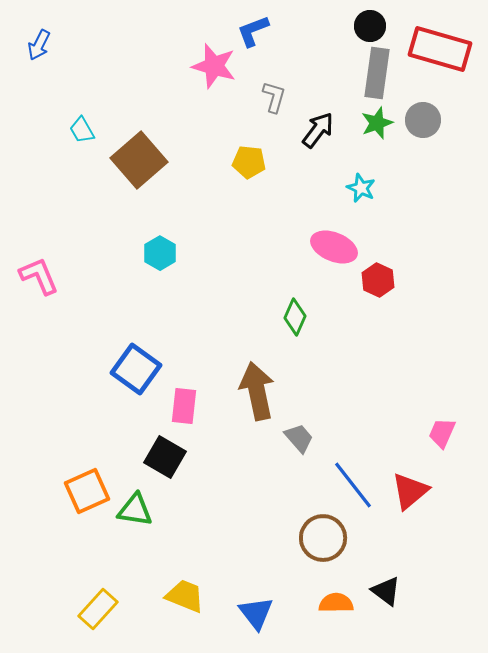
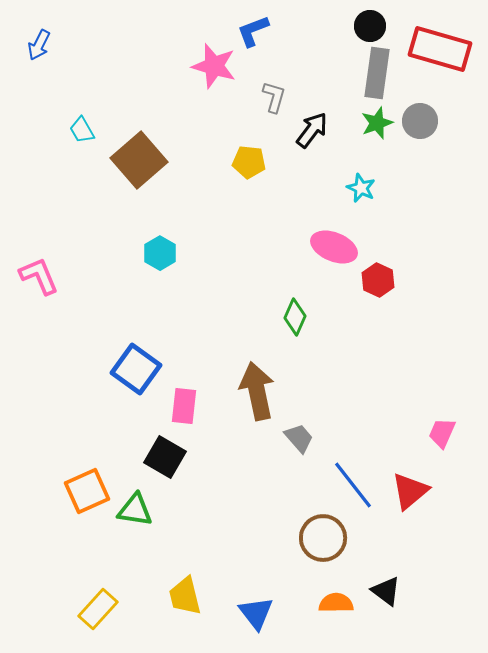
gray circle: moved 3 px left, 1 px down
black arrow: moved 6 px left
yellow trapezoid: rotated 126 degrees counterclockwise
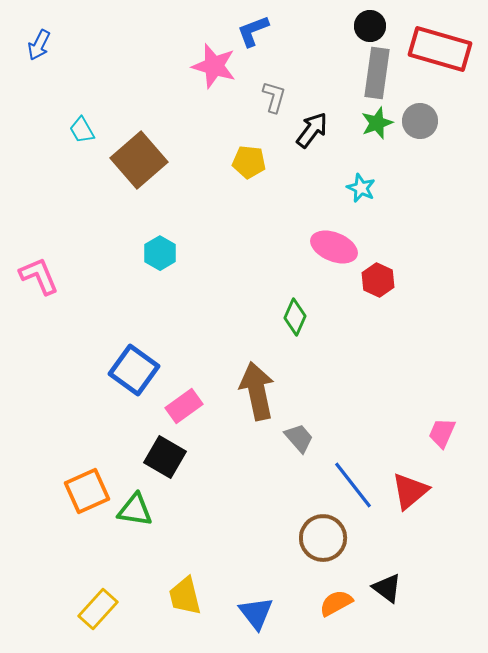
blue square: moved 2 px left, 1 px down
pink rectangle: rotated 48 degrees clockwise
black triangle: moved 1 px right, 3 px up
orange semicircle: rotated 28 degrees counterclockwise
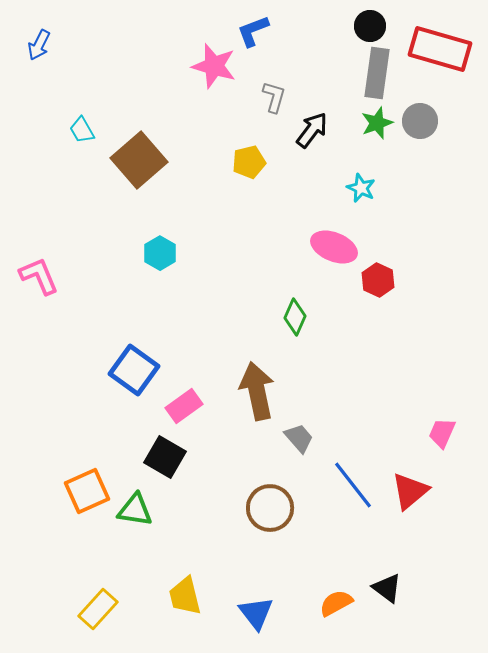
yellow pentagon: rotated 20 degrees counterclockwise
brown circle: moved 53 px left, 30 px up
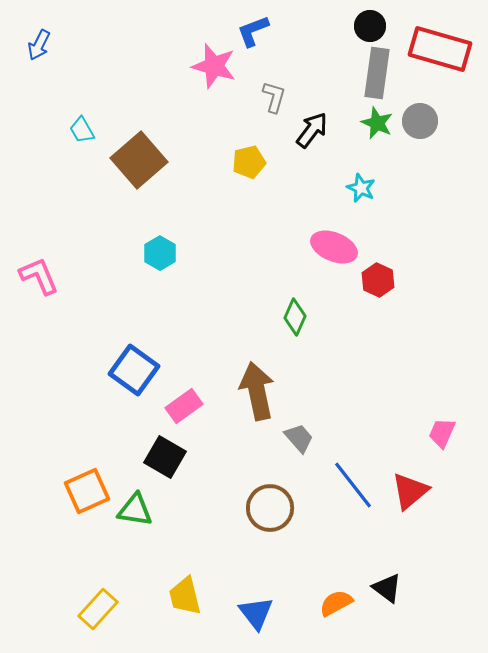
green star: rotated 28 degrees counterclockwise
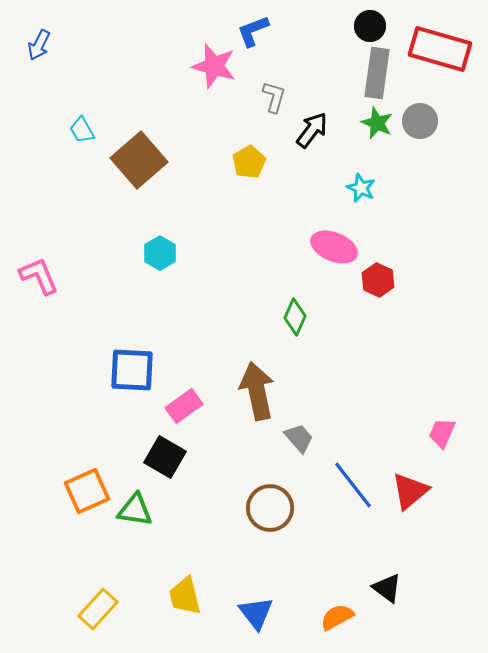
yellow pentagon: rotated 16 degrees counterclockwise
blue square: moved 2 px left; rotated 33 degrees counterclockwise
orange semicircle: moved 1 px right, 14 px down
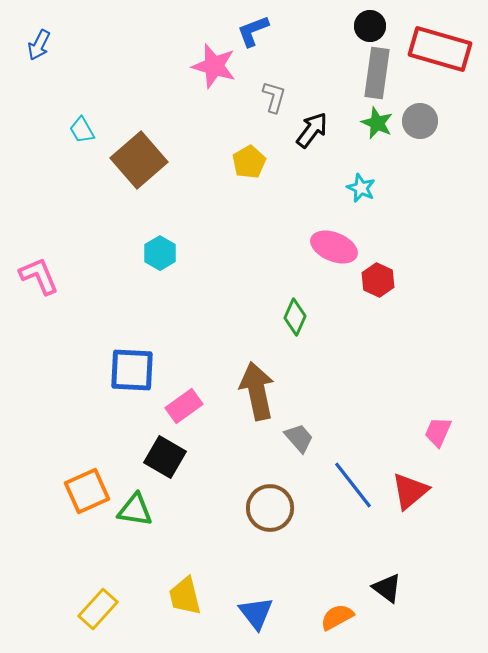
pink trapezoid: moved 4 px left, 1 px up
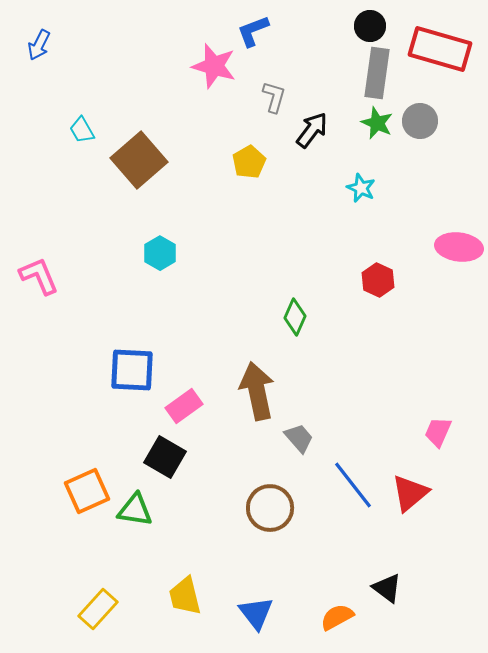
pink ellipse: moved 125 px right; rotated 15 degrees counterclockwise
red triangle: moved 2 px down
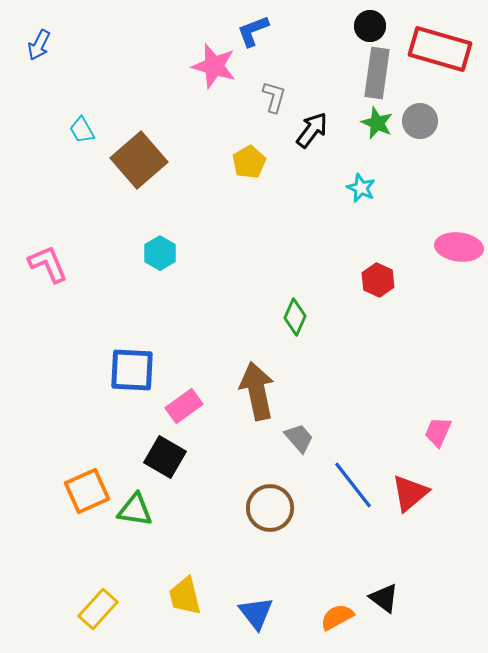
pink L-shape: moved 9 px right, 12 px up
black triangle: moved 3 px left, 10 px down
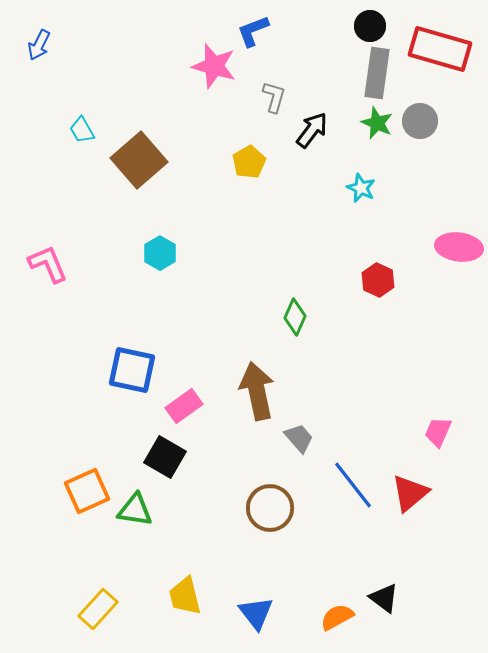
blue square: rotated 9 degrees clockwise
